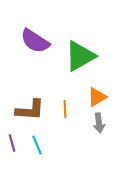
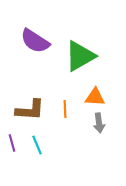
orange triangle: moved 2 px left; rotated 35 degrees clockwise
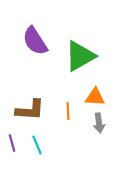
purple semicircle: rotated 24 degrees clockwise
orange line: moved 3 px right, 2 px down
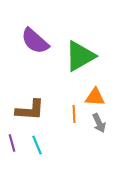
purple semicircle: rotated 16 degrees counterclockwise
orange line: moved 6 px right, 3 px down
gray arrow: rotated 18 degrees counterclockwise
